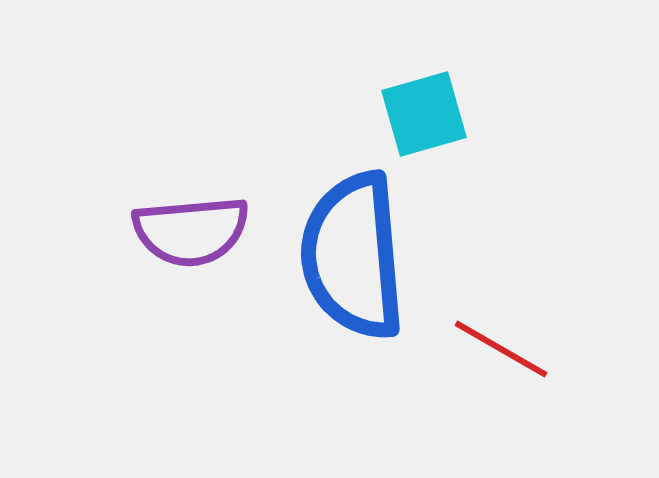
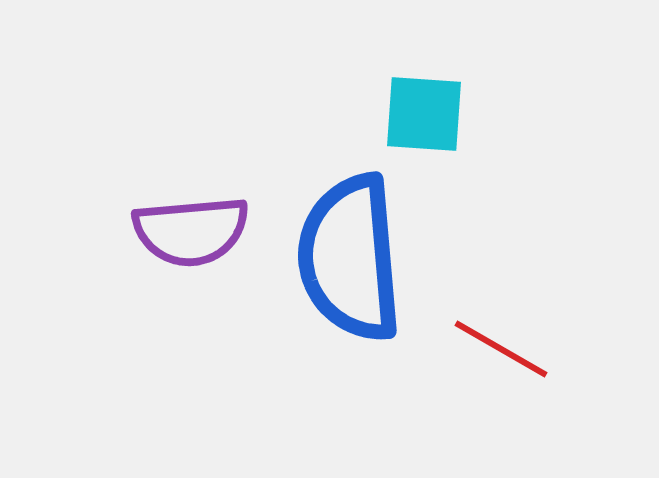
cyan square: rotated 20 degrees clockwise
blue semicircle: moved 3 px left, 2 px down
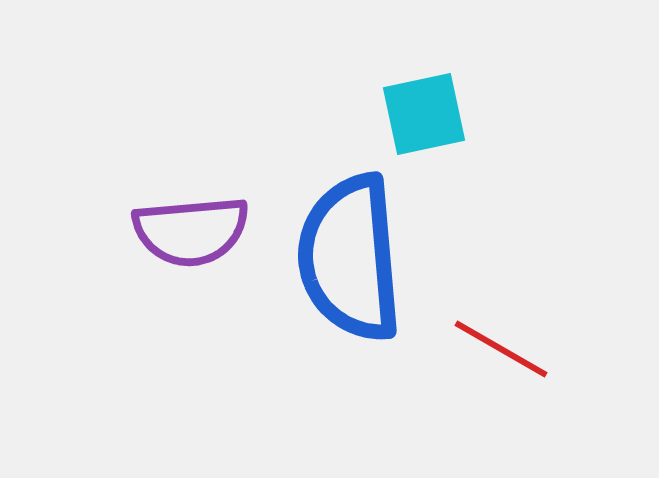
cyan square: rotated 16 degrees counterclockwise
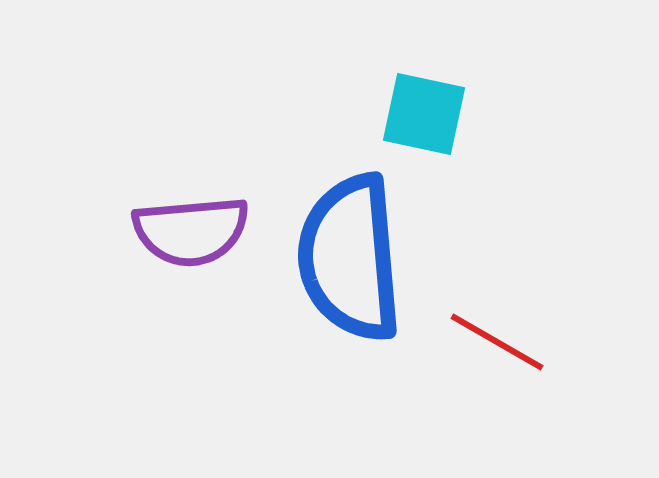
cyan square: rotated 24 degrees clockwise
red line: moved 4 px left, 7 px up
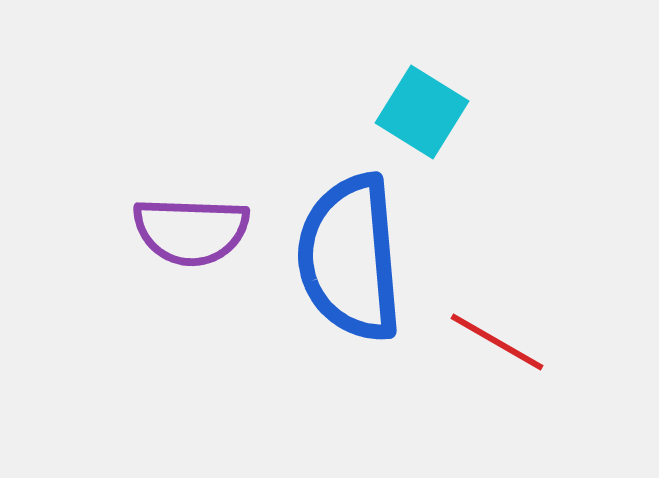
cyan square: moved 2 px left, 2 px up; rotated 20 degrees clockwise
purple semicircle: rotated 7 degrees clockwise
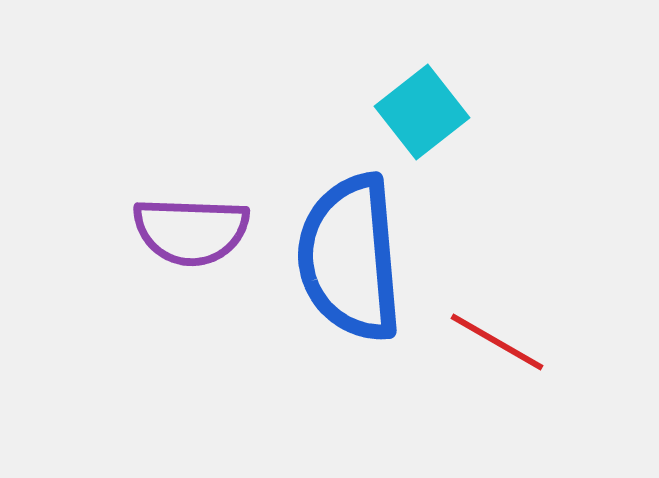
cyan square: rotated 20 degrees clockwise
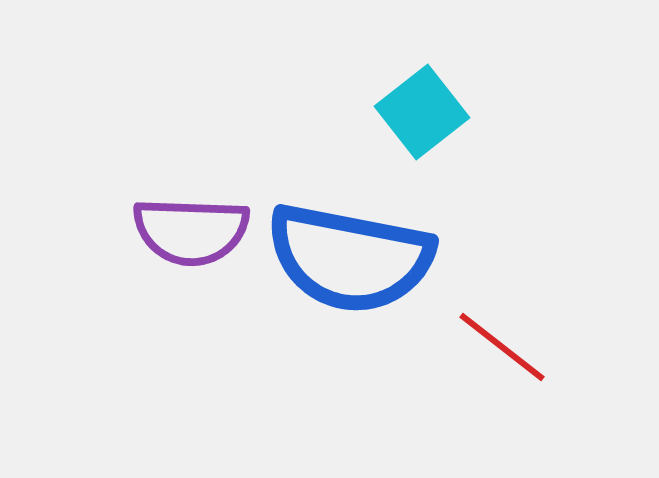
blue semicircle: rotated 74 degrees counterclockwise
red line: moved 5 px right, 5 px down; rotated 8 degrees clockwise
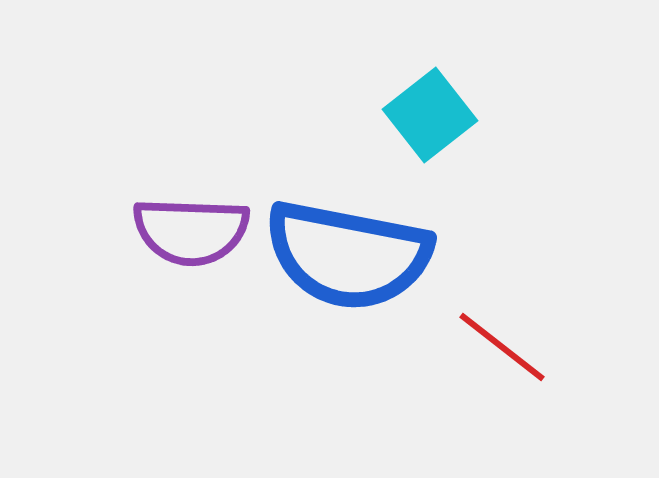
cyan square: moved 8 px right, 3 px down
blue semicircle: moved 2 px left, 3 px up
